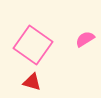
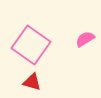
pink square: moved 2 px left
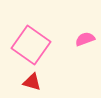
pink semicircle: rotated 12 degrees clockwise
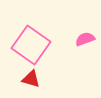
red triangle: moved 1 px left, 3 px up
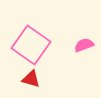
pink semicircle: moved 1 px left, 6 px down
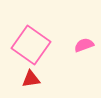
red triangle: rotated 24 degrees counterclockwise
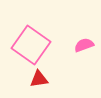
red triangle: moved 8 px right
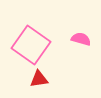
pink semicircle: moved 3 px left, 6 px up; rotated 36 degrees clockwise
